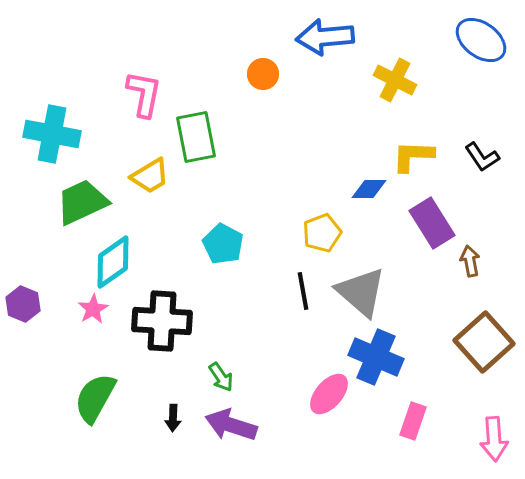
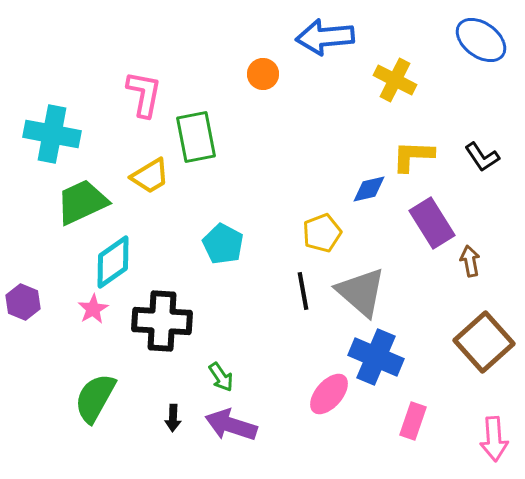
blue diamond: rotated 12 degrees counterclockwise
purple hexagon: moved 2 px up
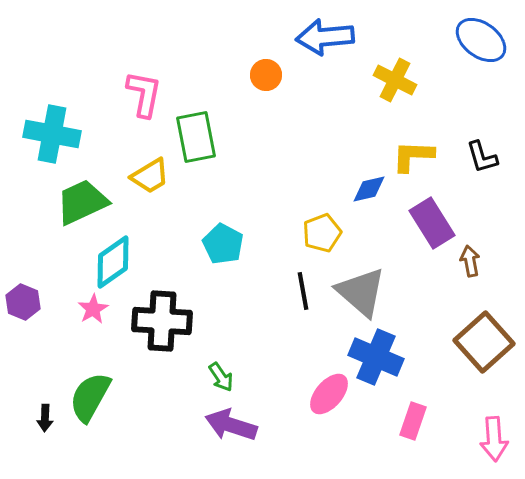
orange circle: moved 3 px right, 1 px down
black L-shape: rotated 18 degrees clockwise
green semicircle: moved 5 px left, 1 px up
black arrow: moved 128 px left
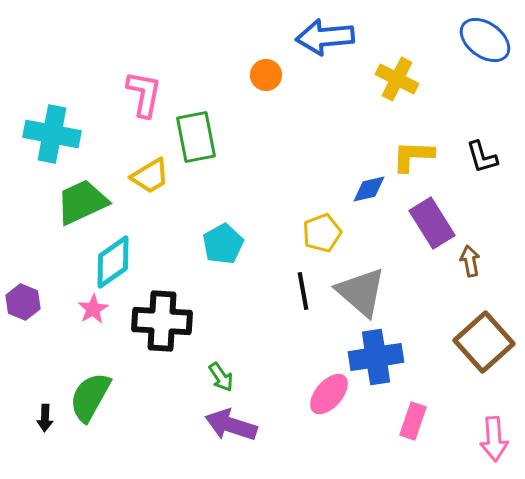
blue ellipse: moved 4 px right
yellow cross: moved 2 px right, 1 px up
cyan pentagon: rotated 15 degrees clockwise
blue cross: rotated 32 degrees counterclockwise
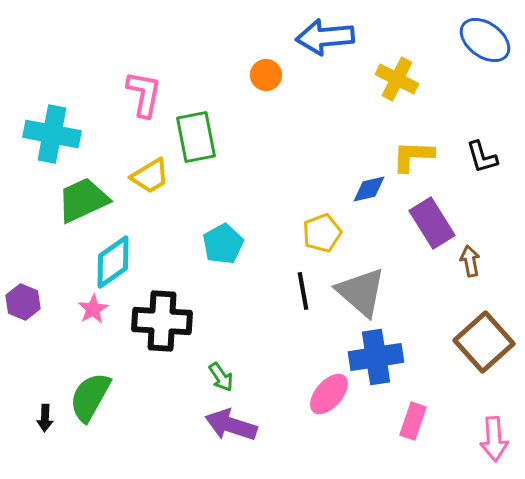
green trapezoid: moved 1 px right, 2 px up
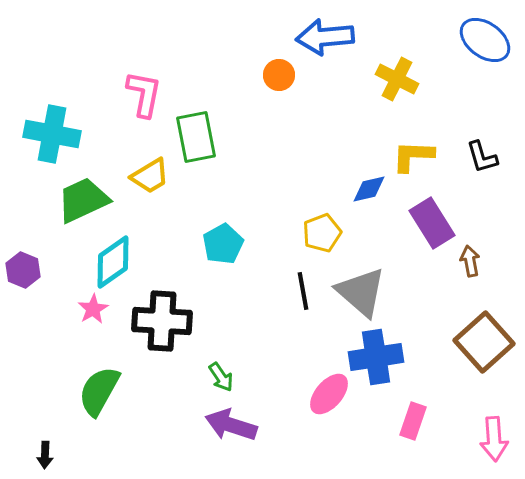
orange circle: moved 13 px right
purple hexagon: moved 32 px up
green semicircle: moved 9 px right, 6 px up
black arrow: moved 37 px down
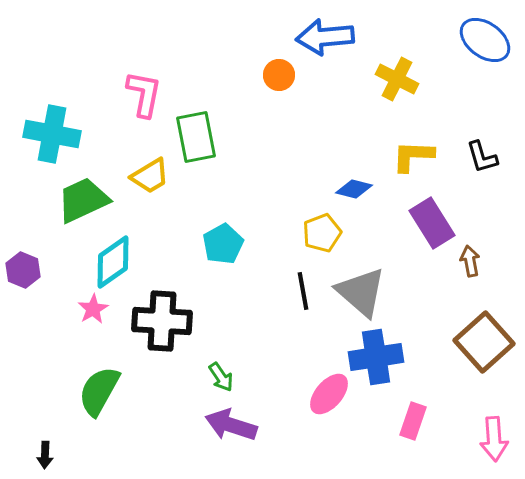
blue diamond: moved 15 px left; rotated 27 degrees clockwise
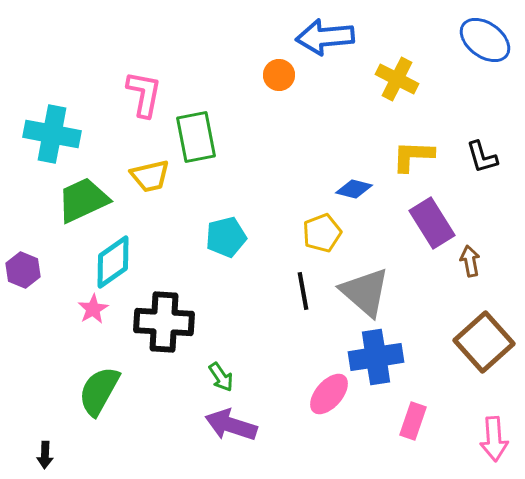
yellow trapezoid: rotated 18 degrees clockwise
cyan pentagon: moved 3 px right, 7 px up; rotated 15 degrees clockwise
gray triangle: moved 4 px right
black cross: moved 2 px right, 1 px down
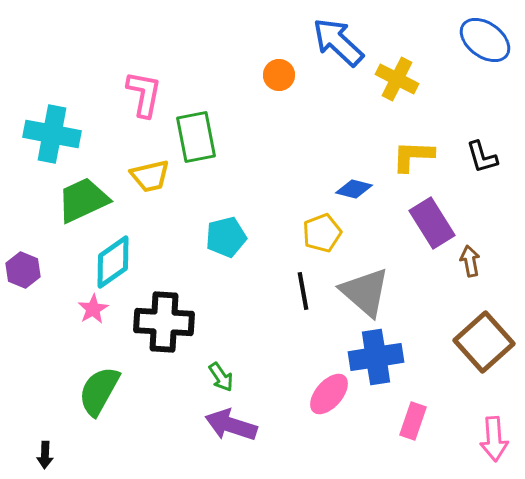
blue arrow: moved 13 px right, 5 px down; rotated 48 degrees clockwise
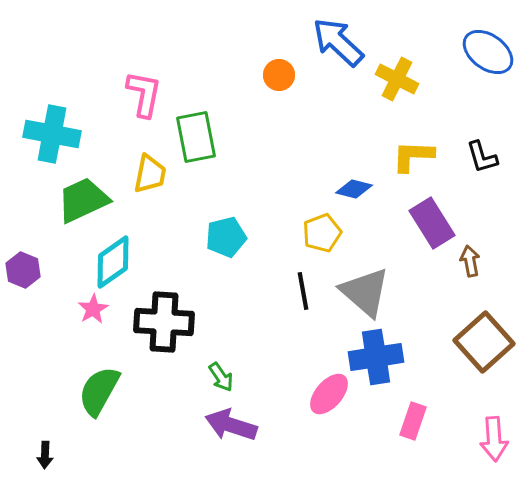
blue ellipse: moved 3 px right, 12 px down
yellow trapezoid: moved 2 px up; rotated 66 degrees counterclockwise
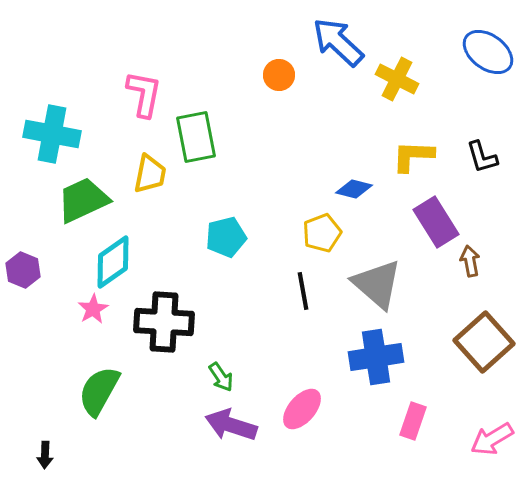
purple rectangle: moved 4 px right, 1 px up
gray triangle: moved 12 px right, 8 px up
pink ellipse: moved 27 px left, 15 px down
pink arrow: moved 2 px left; rotated 63 degrees clockwise
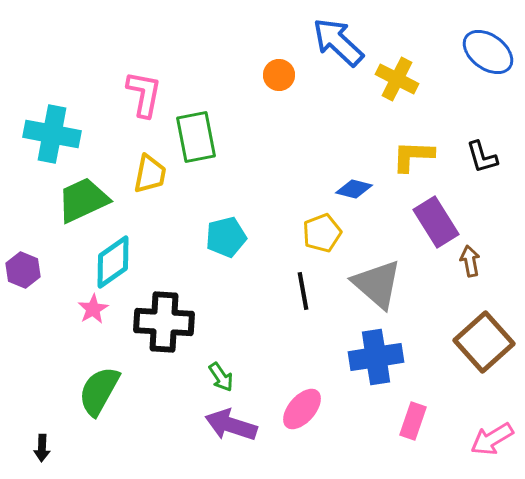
black arrow: moved 3 px left, 7 px up
